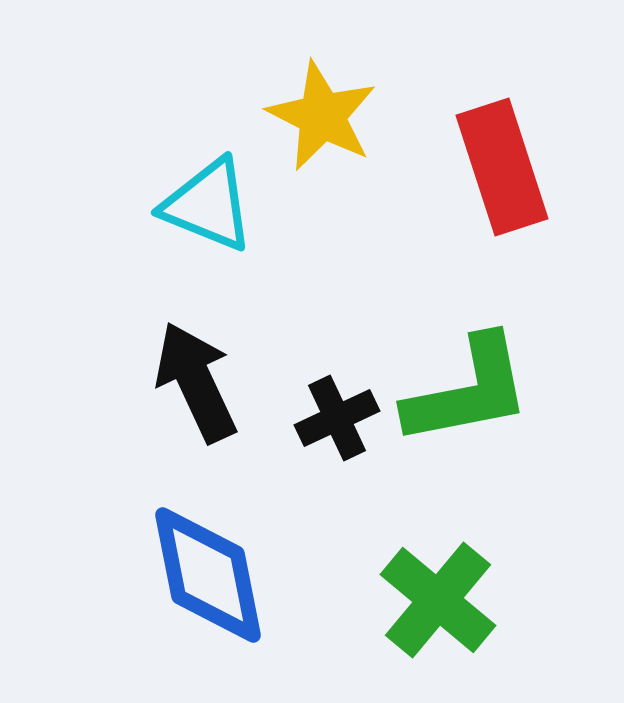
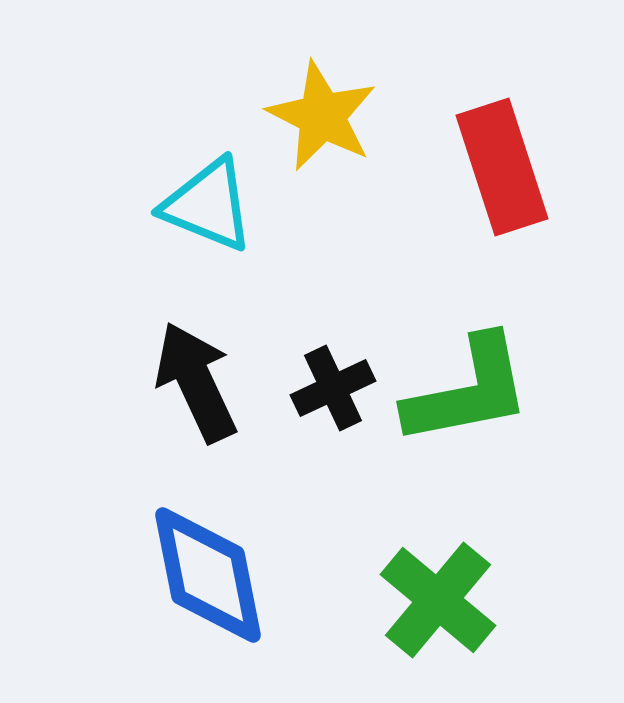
black cross: moved 4 px left, 30 px up
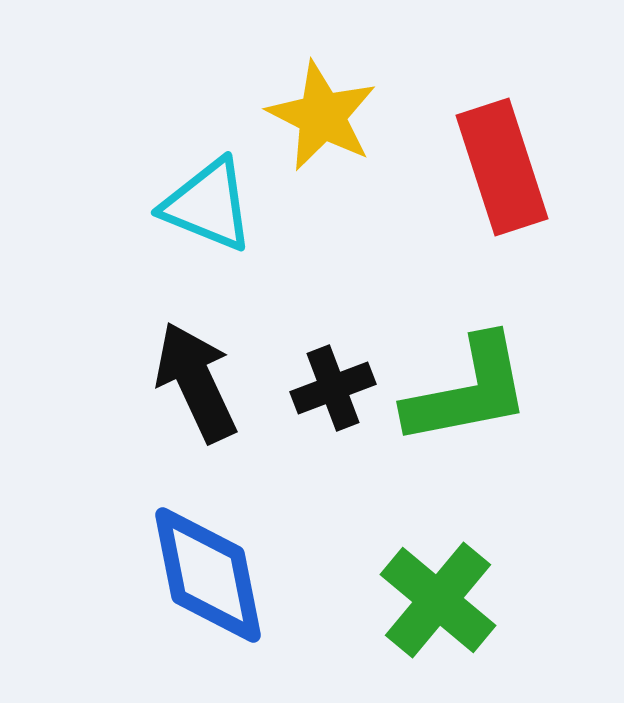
black cross: rotated 4 degrees clockwise
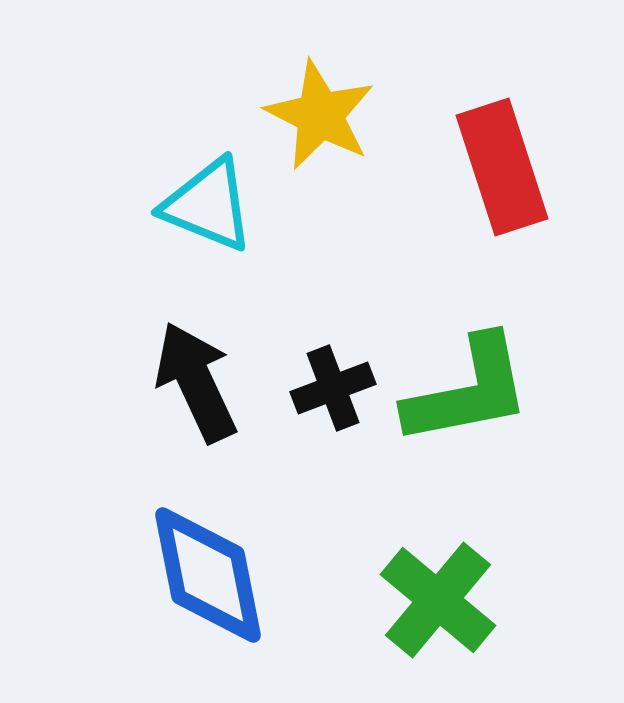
yellow star: moved 2 px left, 1 px up
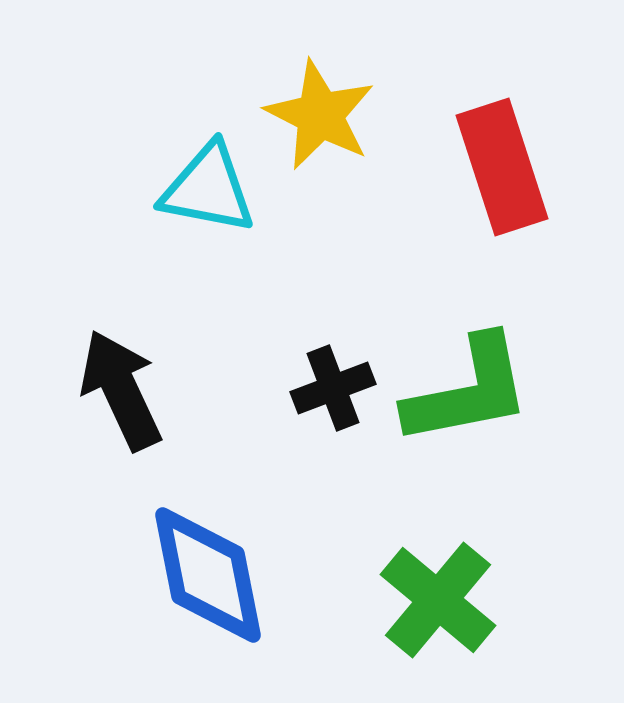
cyan triangle: moved 16 px up; rotated 11 degrees counterclockwise
black arrow: moved 75 px left, 8 px down
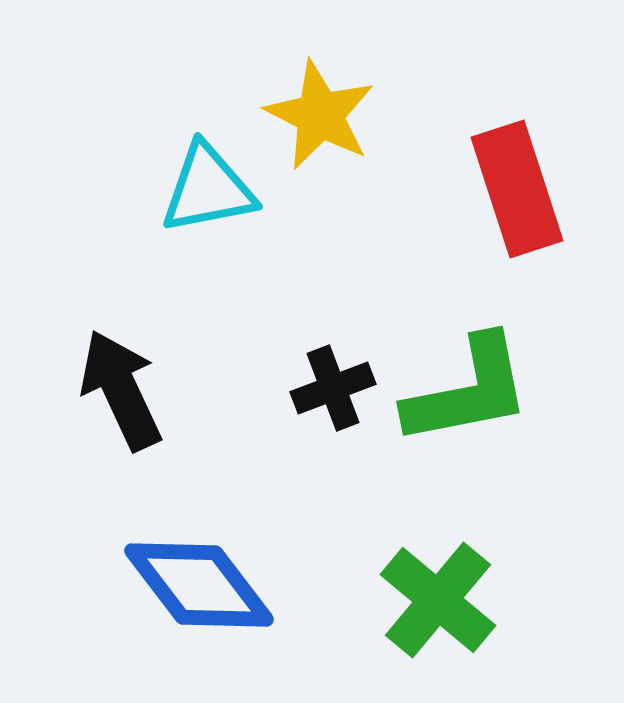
red rectangle: moved 15 px right, 22 px down
cyan triangle: rotated 22 degrees counterclockwise
blue diamond: moved 9 px left, 10 px down; rotated 26 degrees counterclockwise
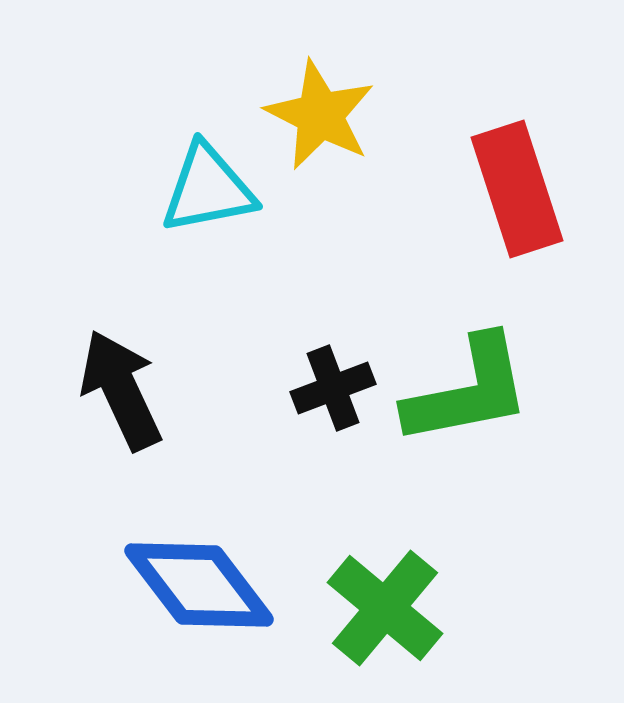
green cross: moved 53 px left, 8 px down
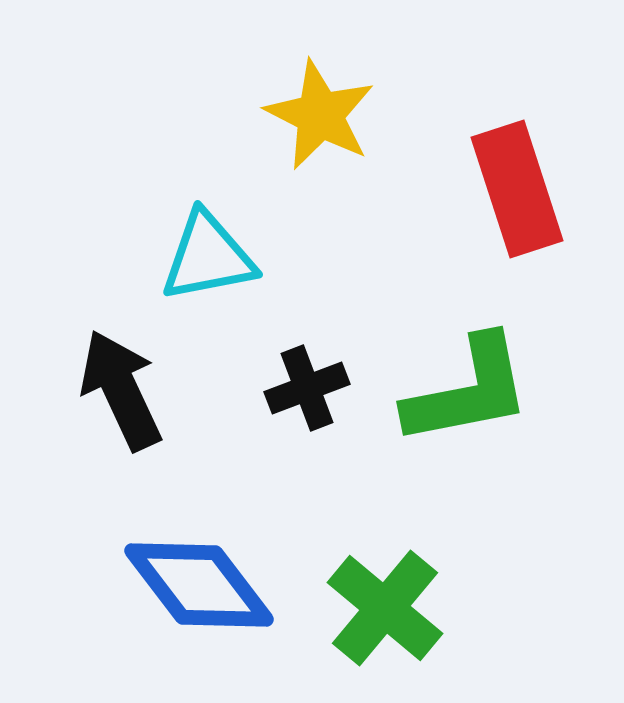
cyan triangle: moved 68 px down
black cross: moved 26 px left
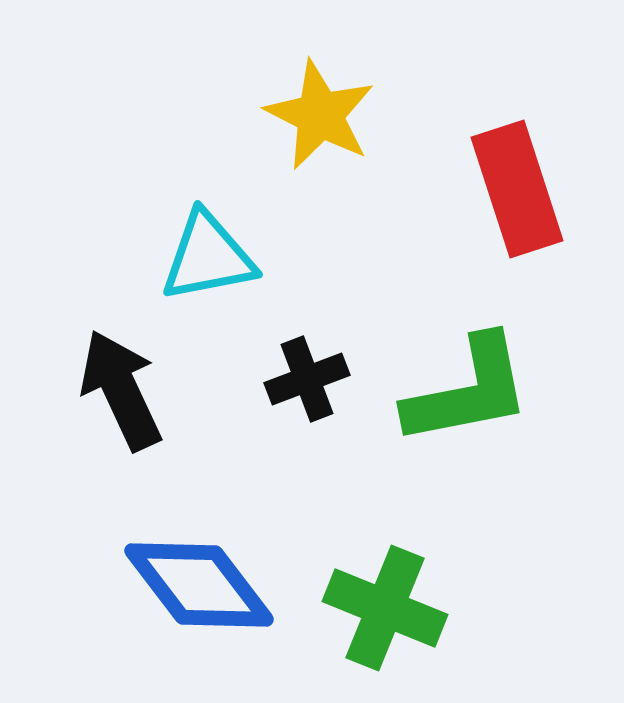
black cross: moved 9 px up
green cross: rotated 18 degrees counterclockwise
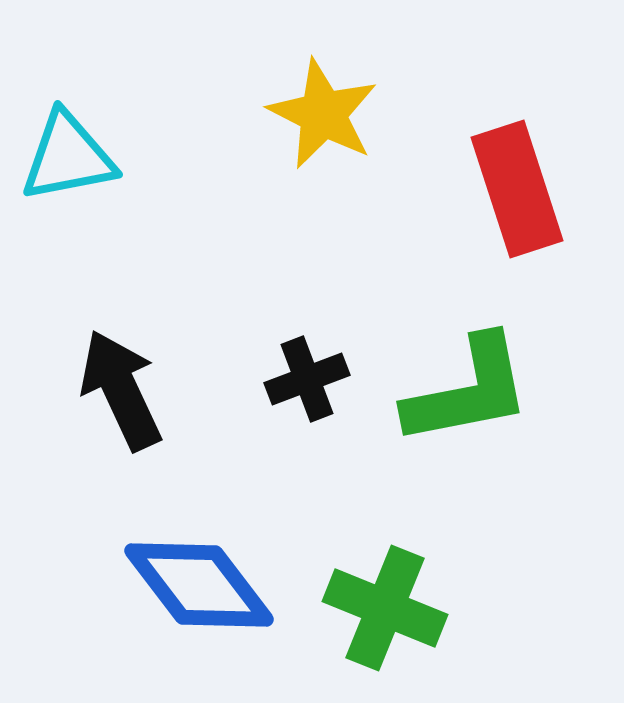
yellow star: moved 3 px right, 1 px up
cyan triangle: moved 140 px left, 100 px up
